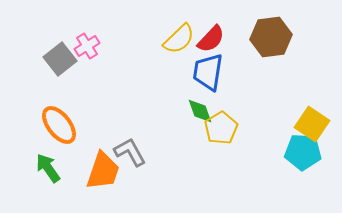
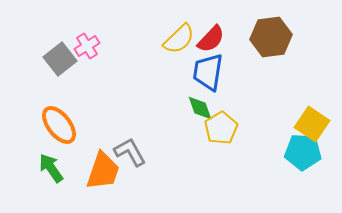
green diamond: moved 3 px up
green arrow: moved 3 px right
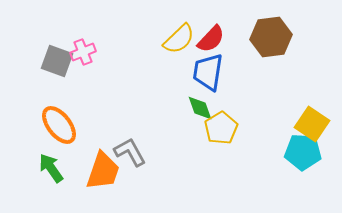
pink cross: moved 4 px left, 6 px down; rotated 10 degrees clockwise
gray square: moved 3 px left, 2 px down; rotated 32 degrees counterclockwise
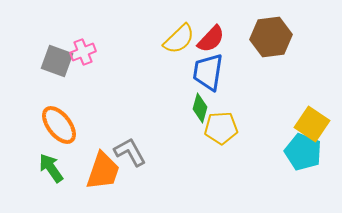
green diamond: rotated 36 degrees clockwise
yellow pentagon: rotated 28 degrees clockwise
cyan pentagon: rotated 18 degrees clockwise
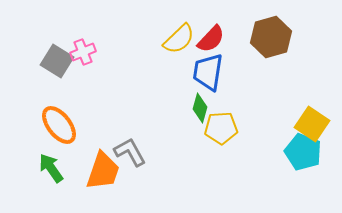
brown hexagon: rotated 9 degrees counterclockwise
gray square: rotated 12 degrees clockwise
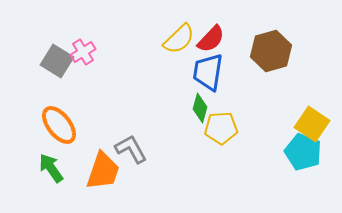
brown hexagon: moved 14 px down
pink cross: rotated 10 degrees counterclockwise
gray L-shape: moved 1 px right, 3 px up
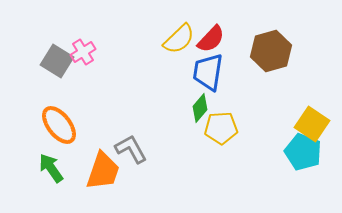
green diamond: rotated 24 degrees clockwise
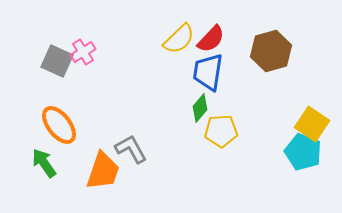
gray square: rotated 8 degrees counterclockwise
yellow pentagon: moved 3 px down
green arrow: moved 7 px left, 5 px up
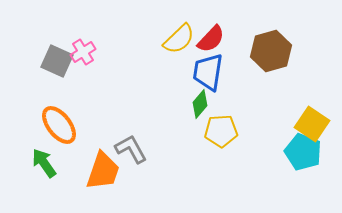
green diamond: moved 4 px up
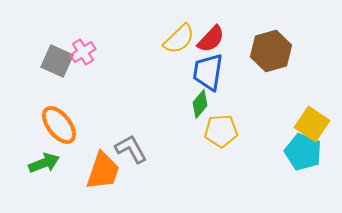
green arrow: rotated 104 degrees clockwise
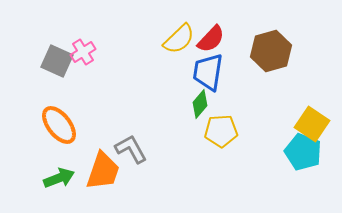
green arrow: moved 15 px right, 15 px down
